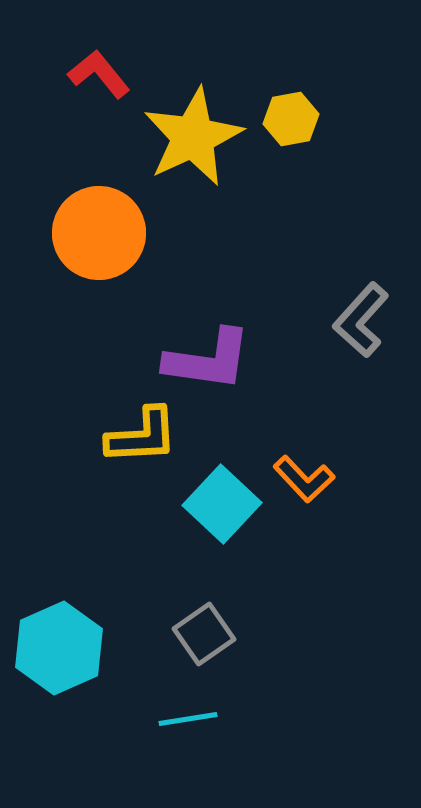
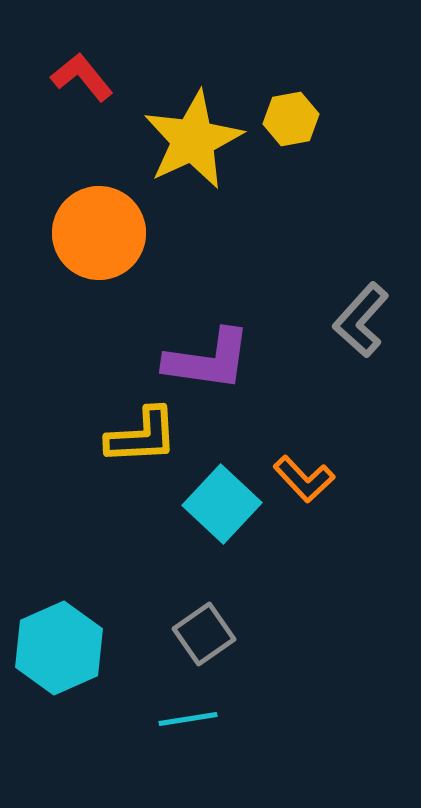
red L-shape: moved 17 px left, 3 px down
yellow star: moved 3 px down
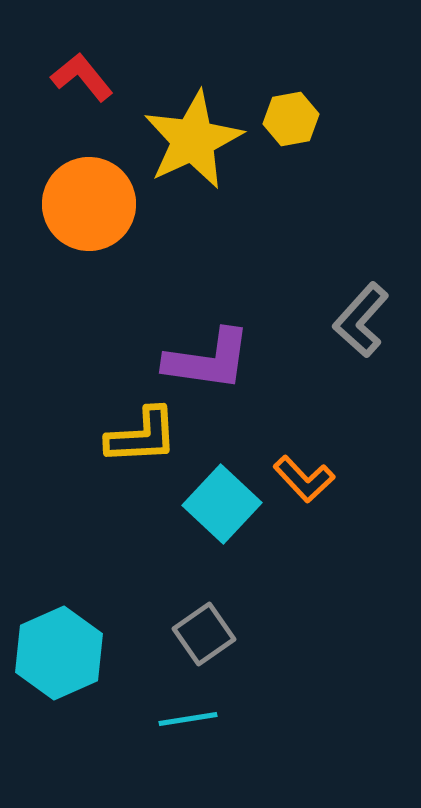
orange circle: moved 10 px left, 29 px up
cyan hexagon: moved 5 px down
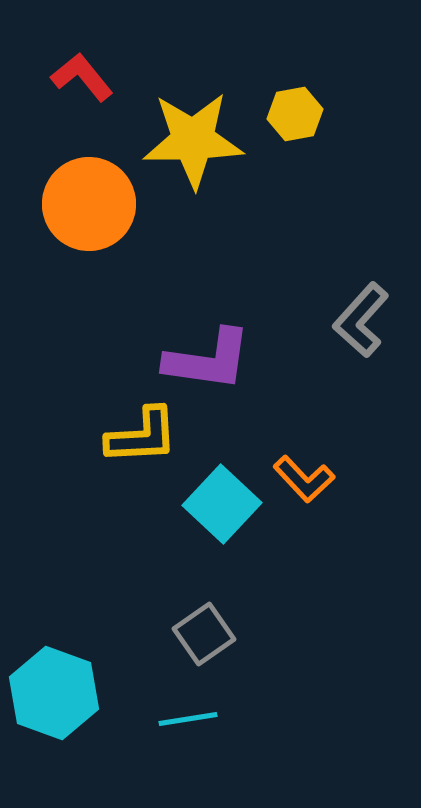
yellow hexagon: moved 4 px right, 5 px up
yellow star: rotated 24 degrees clockwise
cyan hexagon: moved 5 px left, 40 px down; rotated 16 degrees counterclockwise
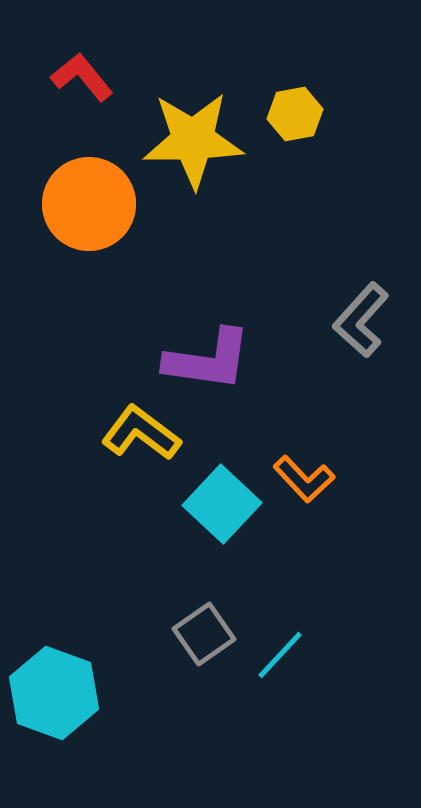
yellow L-shape: moved 1 px left, 3 px up; rotated 140 degrees counterclockwise
cyan line: moved 92 px right, 64 px up; rotated 38 degrees counterclockwise
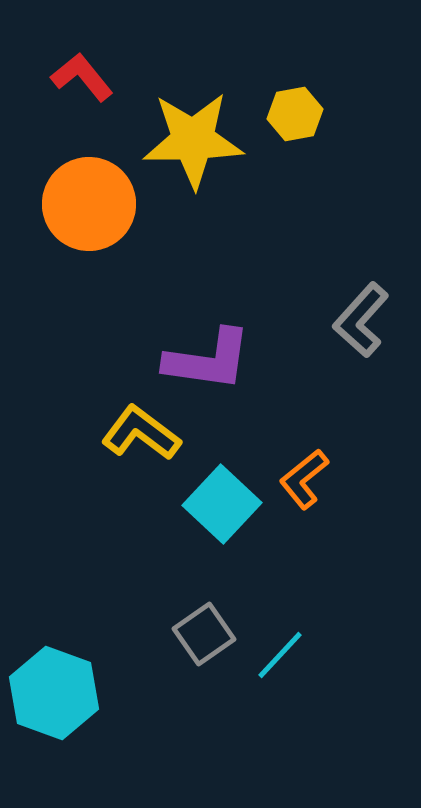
orange L-shape: rotated 94 degrees clockwise
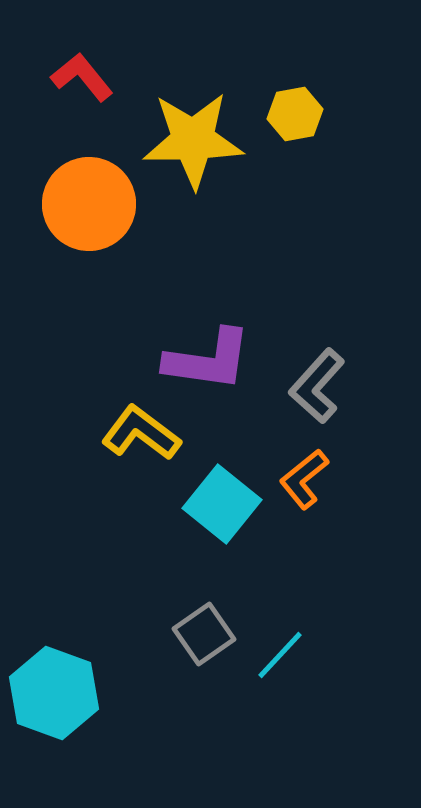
gray L-shape: moved 44 px left, 66 px down
cyan square: rotated 4 degrees counterclockwise
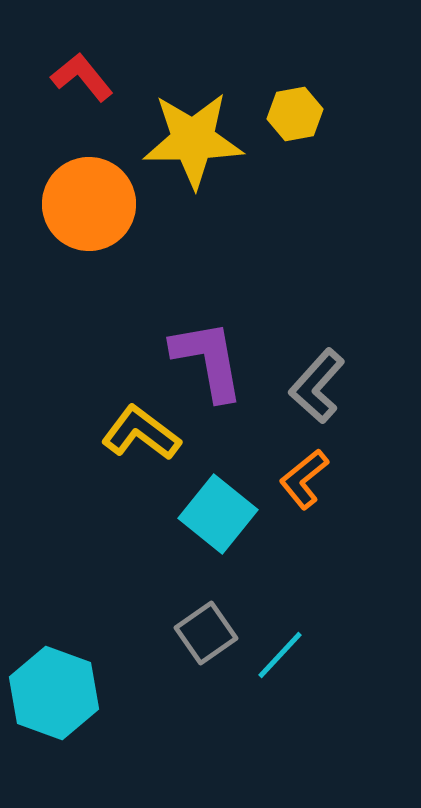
purple L-shape: rotated 108 degrees counterclockwise
cyan square: moved 4 px left, 10 px down
gray square: moved 2 px right, 1 px up
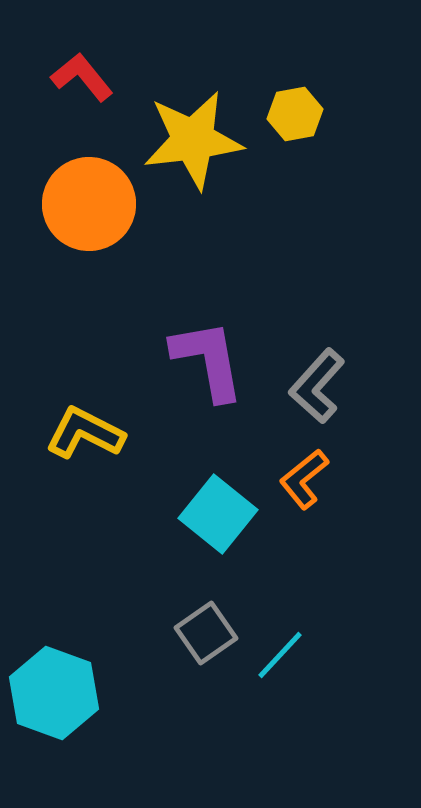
yellow star: rotated 6 degrees counterclockwise
yellow L-shape: moved 56 px left; rotated 10 degrees counterclockwise
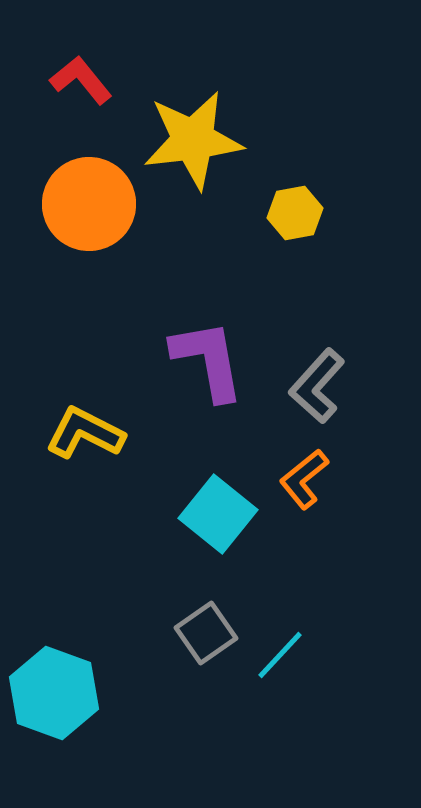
red L-shape: moved 1 px left, 3 px down
yellow hexagon: moved 99 px down
